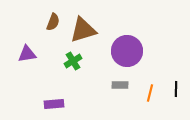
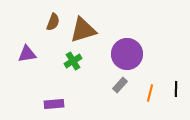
purple circle: moved 3 px down
gray rectangle: rotated 49 degrees counterclockwise
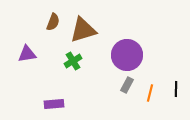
purple circle: moved 1 px down
gray rectangle: moved 7 px right; rotated 14 degrees counterclockwise
